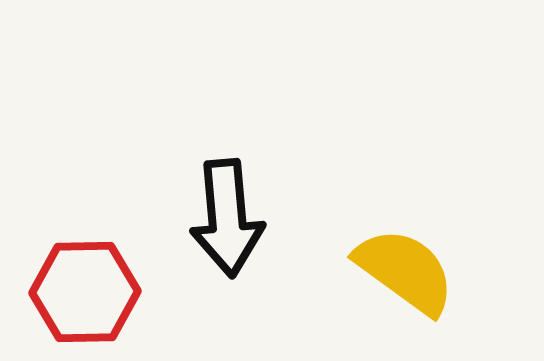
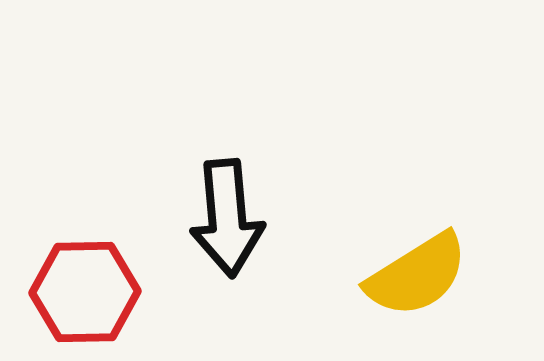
yellow semicircle: moved 12 px right, 4 px down; rotated 112 degrees clockwise
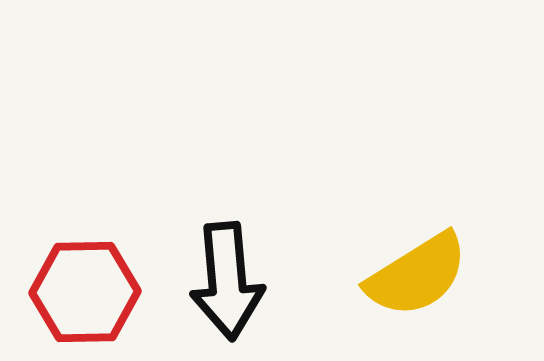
black arrow: moved 63 px down
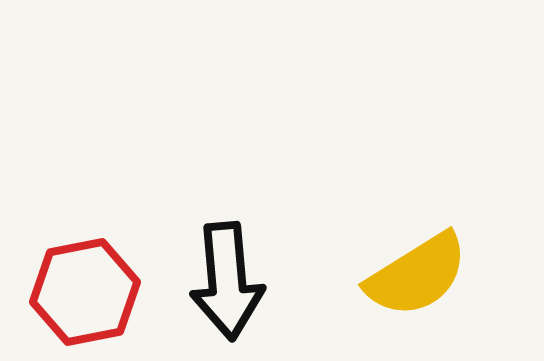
red hexagon: rotated 10 degrees counterclockwise
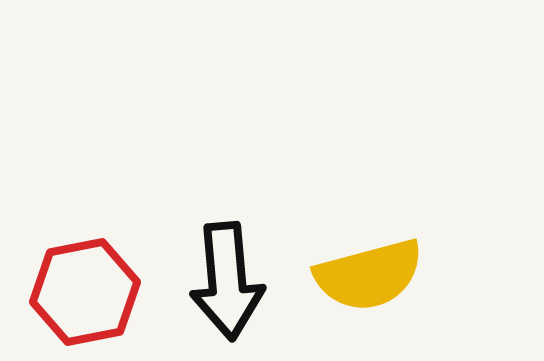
yellow semicircle: moved 48 px left; rotated 17 degrees clockwise
